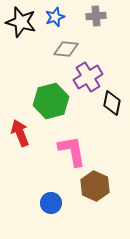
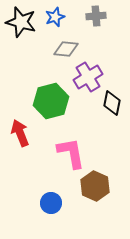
pink L-shape: moved 1 px left, 2 px down
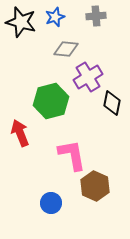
pink L-shape: moved 1 px right, 2 px down
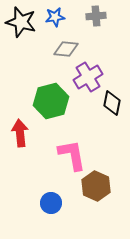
blue star: rotated 12 degrees clockwise
red arrow: rotated 16 degrees clockwise
brown hexagon: moved 1 px right
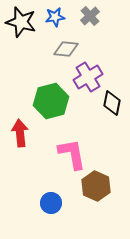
gray cross: moved 6 px left; rotated 36 degrees counterclockwise
pink L-shape: moved 1 px up
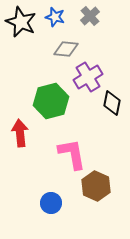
blue star: rotated 24 degrees clockwise
black star: rotated 8 degrees clockwise
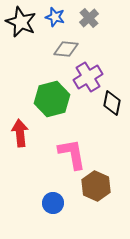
gray cross: moved 1 px left, 2 px down
green hexagon: moved 1 px right, 2 px up
blue circle: moved 2 px right
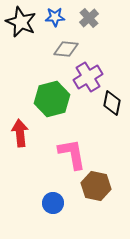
blue star: rotated 18 degrees counterclockwise
brown hexagon: rotated 12 degrees counterclockwise
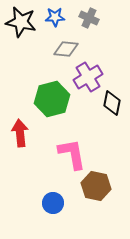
gray cross: rotated 24 degrees counterclockwise
black star: rotated 12 degrees counterclockwise
